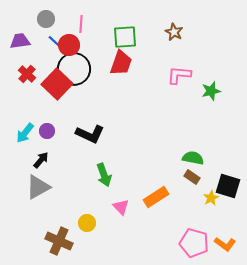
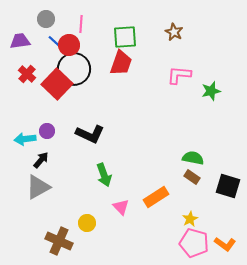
cyan arrow: moved 6 px down; rotated 45 degrees clockwise
yellow star: moved 21 px left, 21 px down
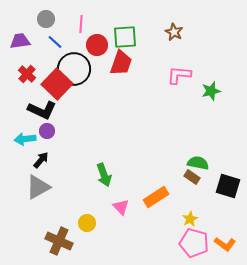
red circle: moved 28 px right
black L-shape: moved 48 px left, 24 px up
green semicircle: moved 5 px right, 5 px down
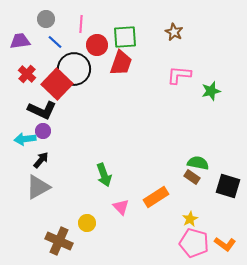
purple circle: moved 4 px left
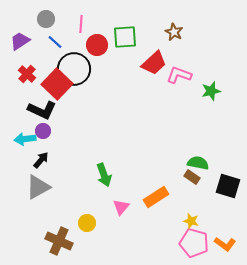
purple trapezoid: rotated 25 degrees counterclockwise
red trapezoid: moved 33 px right; rotated 28 degrees clockwise
pink L-shape: rotated 15 degrees clockwise
pink triangle: rotated 24 degrees clockwise
yellow star: moved 1 px right, 2 px down; rotated 28 degrees counterclockwise
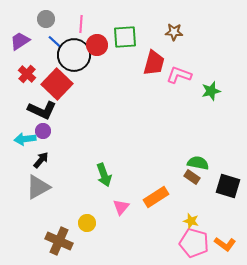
brown star: rotated 24 degrees counterclockwise
red trapezoid: rotated 32 degrees counterclockwise
black circle: moved 14 px up
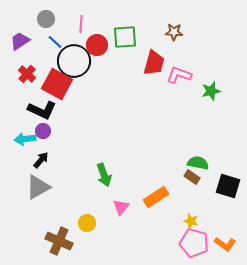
black circle: moved 6 px down
red square: rotated 16 degrees counterclockwise
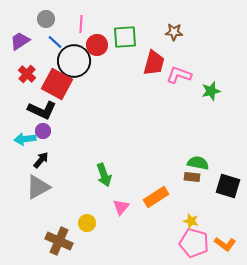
brown rectangle: rotated 28 degrees counterclockwise
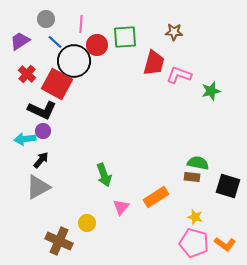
yellow star: moved 4 px right, 4 px up
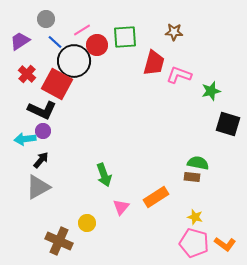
pink line: moved 1 px right, 6 px down; rotated 54 degrees clockwise
black square: moved 62 px up
